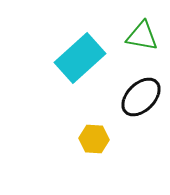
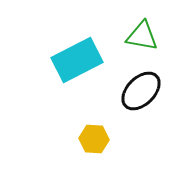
cyan rectangle: moved 3 px left, 2 px down; rotated 15 degrees clockwise
black ellipse: moved 6 px up
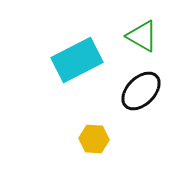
green triangle: rotated 20 degrees clockwise
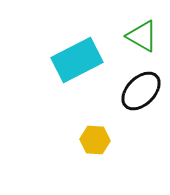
yellow hexagon: moved 1 px right, 1 px down
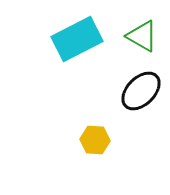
cyan rectangle: moved 21 px up
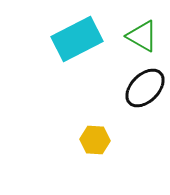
black ellipse: moved 4 px right, 3 px up
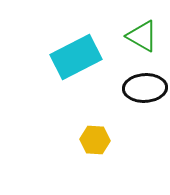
cyan rectangle: moved 1 px left, 18 px down
black ellipse: rotated 42 degrees clockwise
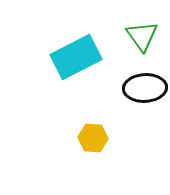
green triangle: rotated 24 degrees clockwise
yellow hexagon: moved 2 px left, 2 px up
